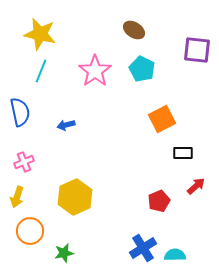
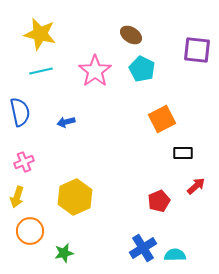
brown ellipse: moved 3 px left, 5 px down
cyan line: rotated 55 degrees clockwise
blue arrow: moved 3 px up
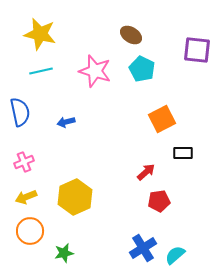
pink star: rotated 20 degrees counterclockwise
red arrow: moved 50 px left, 14 px up
yellow arrow: moved 9 px right; rotated 50 degrees clockwise
red pentagon: rotated 15 degrees clockwise
cyan semicircle: rotated 40 degrees counterclockwise
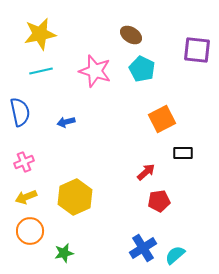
yellow star: rotated 24 degrees counterclockwise
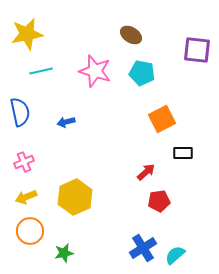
yellow star: moved 13 px left
cyan pentagon: moved 4 px down; rotated 15 degrees counterclockwise
